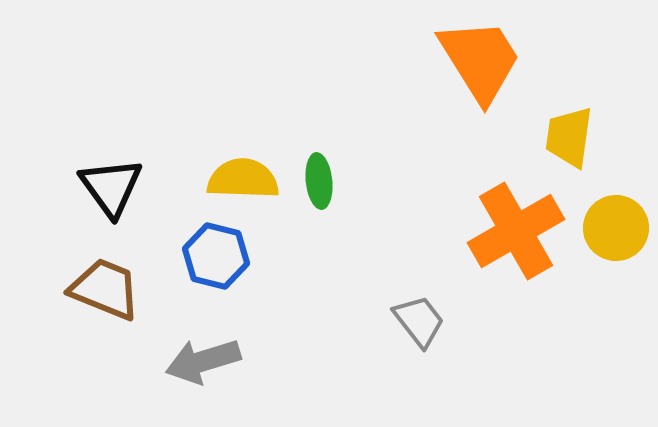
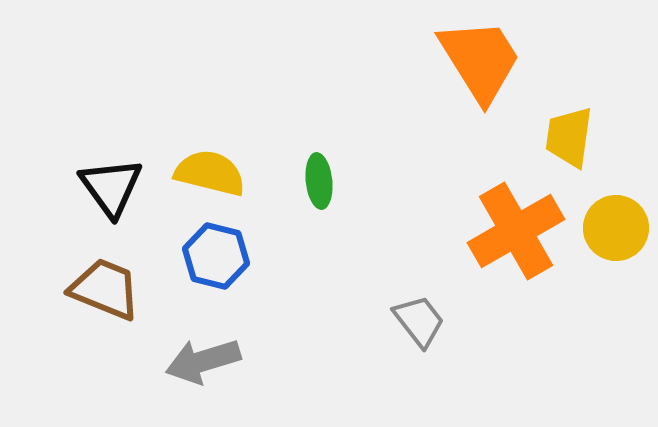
yellow semicircle: moved 33 px left, 6 px up; rotated 12 degrees clockwise
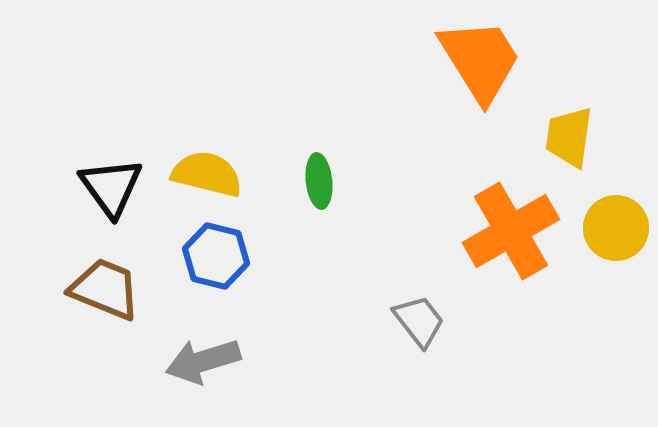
yellow semicircle: moved 3 px left, 1 px down
orange cross: moved 5 px left
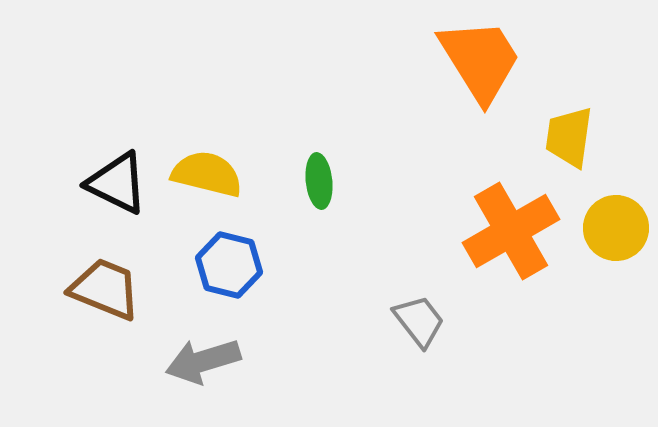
black triangle: moved 6 px right, 4 px up; rotated 28 degrees counterclockwise
blue hexagon: moved 13 px right, 9 px down
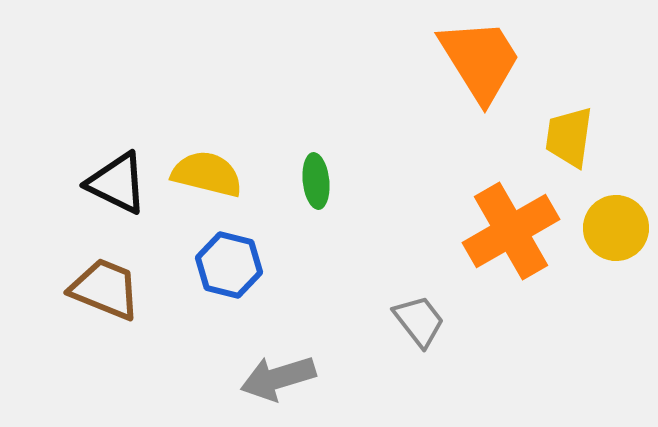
green ellipse: moved 3 px left
gray arrow: moved 75 px right, 17 px down
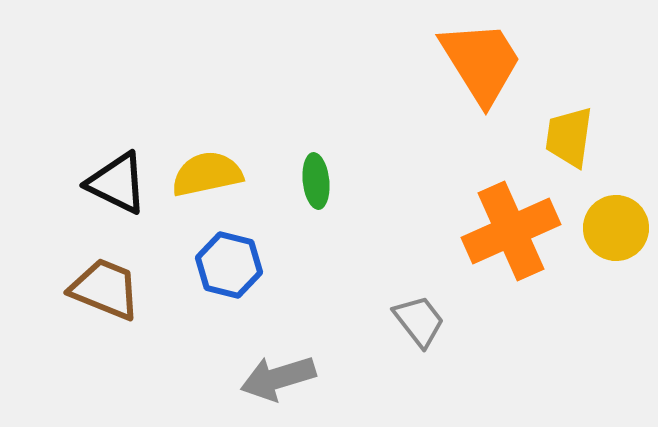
orange trapezoid: moved 1 px right, 2 px down
yellow semicircle: rotated 26 degrees counterclockwise
orange cross: rotated 6 degrees clockwise
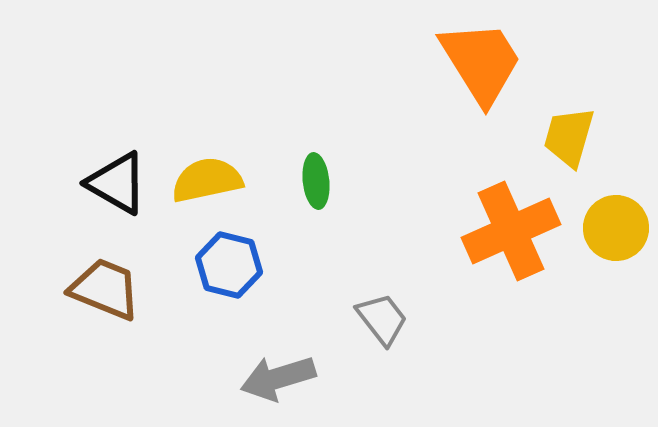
yellow trapezoid: rotated 8 degrees clockwise
yellow semicircle: moved 6 px down
black triangle: rotated 4 degrees clockwise
gray trapezoid: moved 37 px left, 2 px up
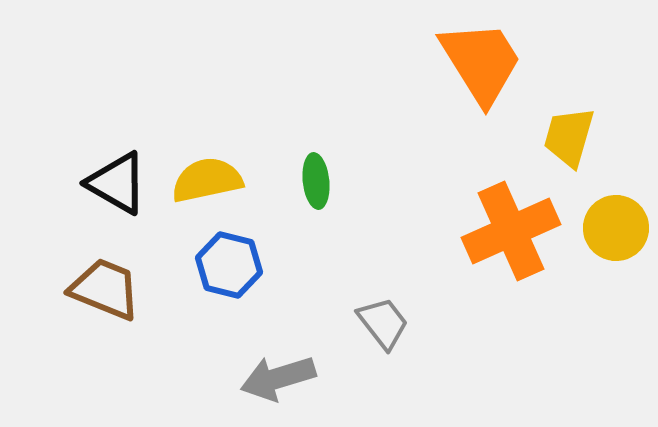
gray trapezoid: moved 1 px right, 4 px down
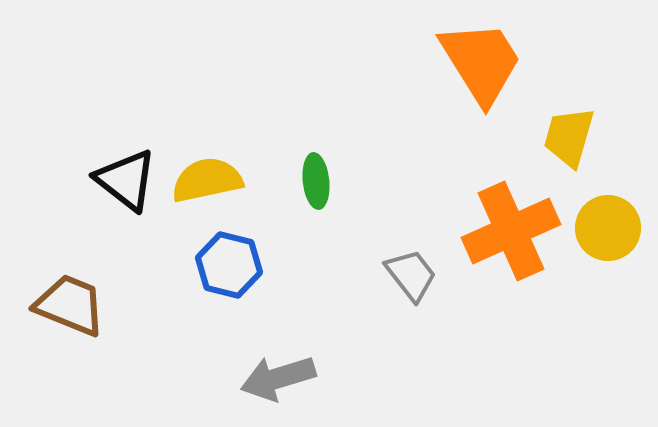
black triangle: moved 9 px right, 3 px up; rotated 8 degrees clockwise
yellow circle: moved 8 px left
brown trapezoid: moved 35 px left, 16 px down
gray trapezoid: moved 28 px right, 48 px up
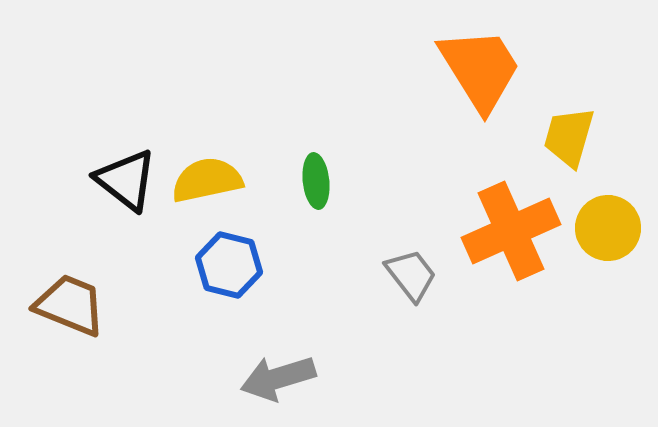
orange trapezoid: moved 1 px left, 7 px down
